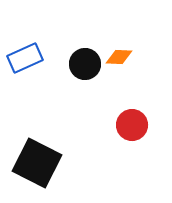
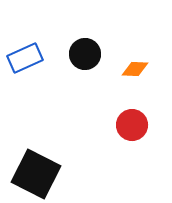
orange diamond: moved 16 px right, 12 px down
black circle: moved 10 px up
black square: moved 1 px left, 11 px down
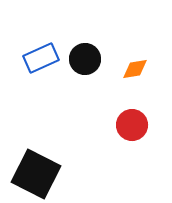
black circle: moved 5 px down
blue rectangle: moved 16 px right
orange diamond: rotated 12 degrees counterclockwise
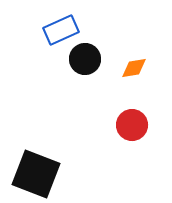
blue rectangle: moved 20 px right, 28 px up
orange diamond: moved 1 px left, 1 px up
black square: rotated 6 degrees counterclockwise
